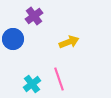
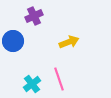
purple cross: rotated 12 degrees clockwise
blue circle: moved 2 px down
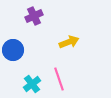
blue circle: moved 9 px down
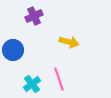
yellow arrow: rotated 36 degrees clockwise
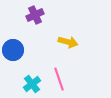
purple cross: moved 1 px right, 1 px up
yellow arrow: moved 1 px left
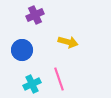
blue circle: moved 9 px right
cyan cross: rotated 12 degrees clockwise
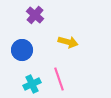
purple cross: rotated 24 degrees counterclockwise
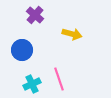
yellow arrow: moved 4 px right, 8 px up
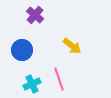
yellow arrow: moved 12 px down; rotated 24 degrees clockwise
